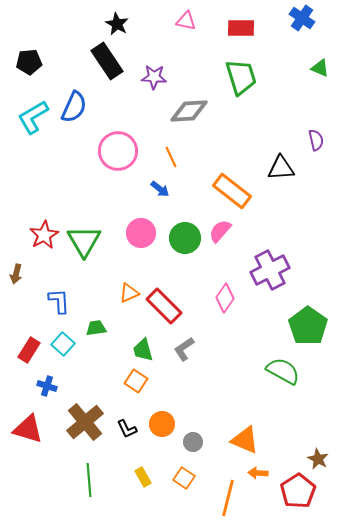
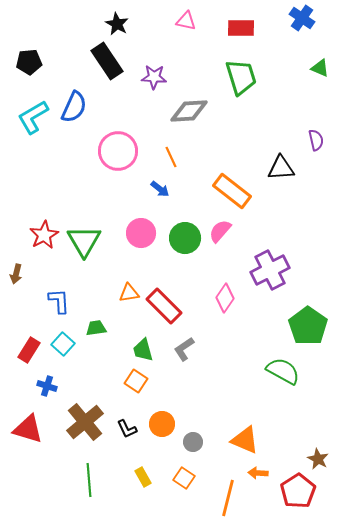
orange triangle at (129, 293): rotated 15 degrees clockwise
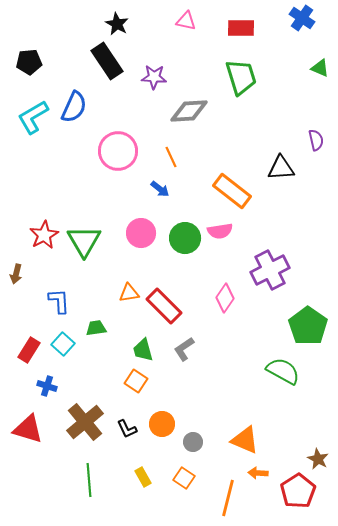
pink semicircle at (220, 231): rotated 140 degrees counterclockwise
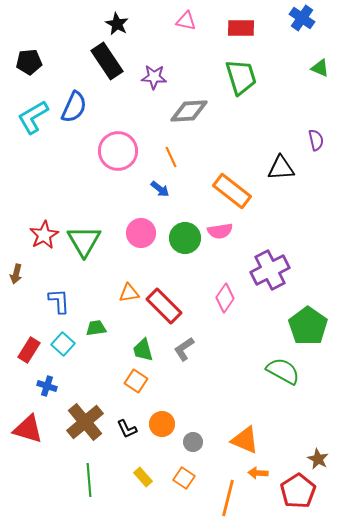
yellow rectangle at (143, 477): rotated 12 degrees counterclockwise
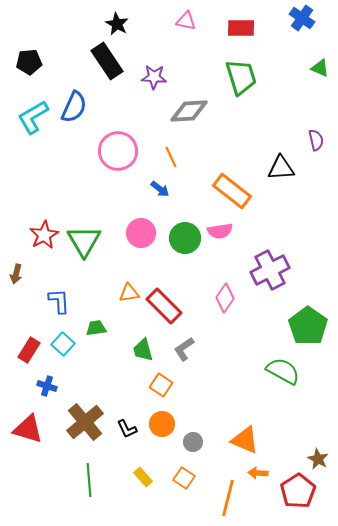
orange square at (136, 381): moved 25 px right, 4 px down
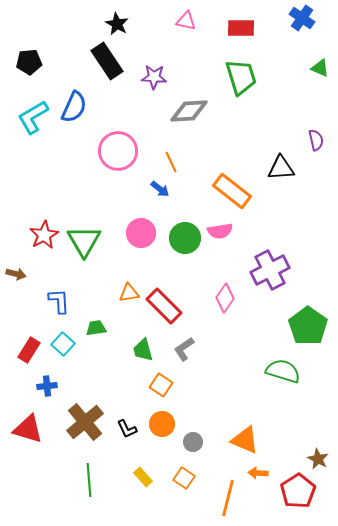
orange line at (171, 157): moved 5 px down
brown arrow at (16, 274): rotated 90 degrees counterclockwise
green semicircle at (283, 371): rotated 12 degrees counterclockwise
blue cross at (47, 386): rotated 24 degrees counterclockwise
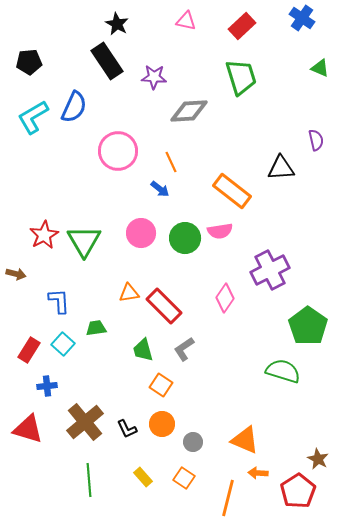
red rectangle at (241, 28): moved 1 px right, 2 px up; rotated 44 degrees counterclockwise
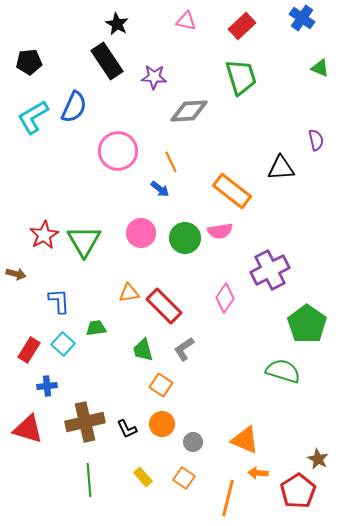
green pentagon at (308, 326): moved 1 px left, 2 px up
brown cross at (85, 422): rotated 27 degrees clockwise
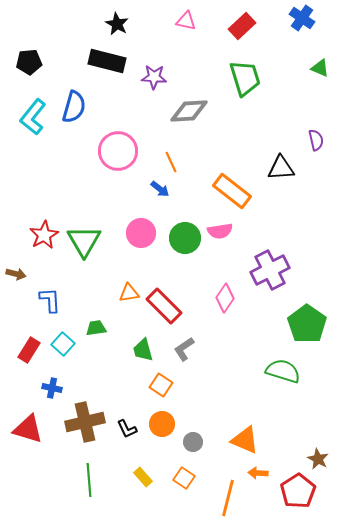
black rectangle at (107, 61): rotated 42 degrees counterclockwise
green trapezoid at (241, 77): moved 4 px right, 1 px down
blue semicircle at (74, 107): rotated 8 degrees counterclockwise
cyan L-shape at (33, 117): rotated 21 degrees counterclockwise
blue L-shape at (59, 301): moved 9 px left, 1 px up
blue cross at (47, 386): moved 5 px right, 2 px down; rotated 18 degrees clockwise
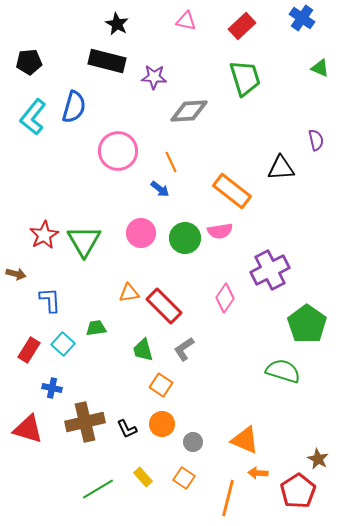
green line at (89, 480): moved 9 px right, 9 px down; rotated 64 degrees clockwise
